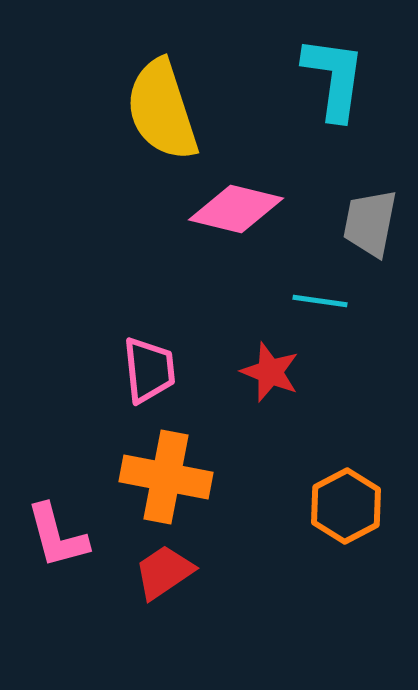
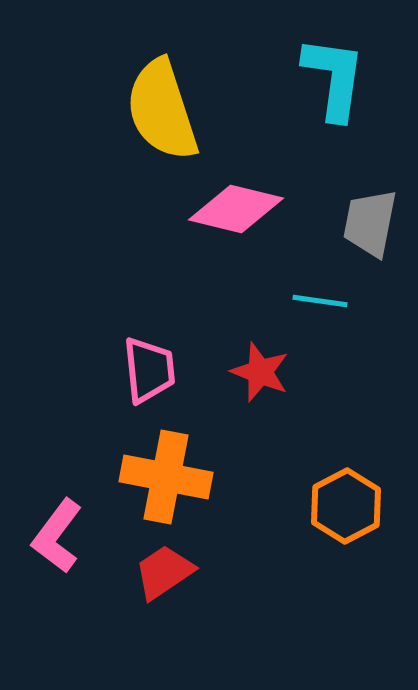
red star: moved 10 px left
pink L-shape: rotated 52 degrees clockwise
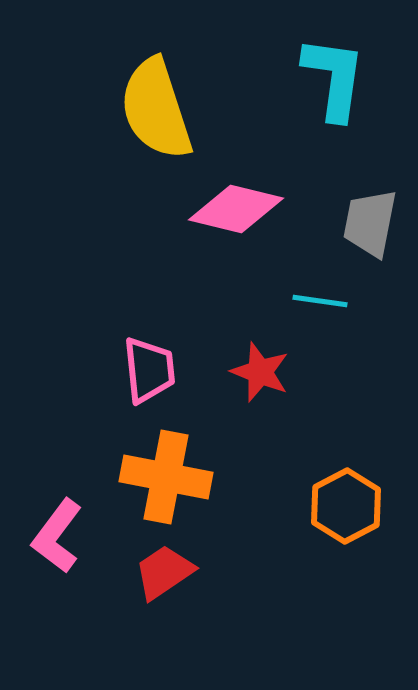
yellow semicircle: moved 6 px left, 1 px up
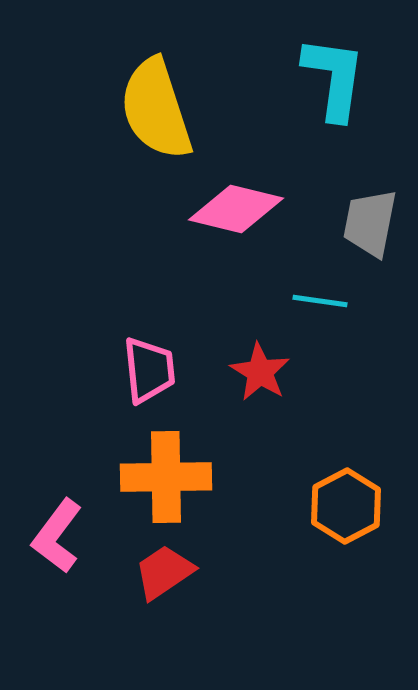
red star: rotated 10 degrees clockwise
orange cross: rotated 12 degrees counterclockwise
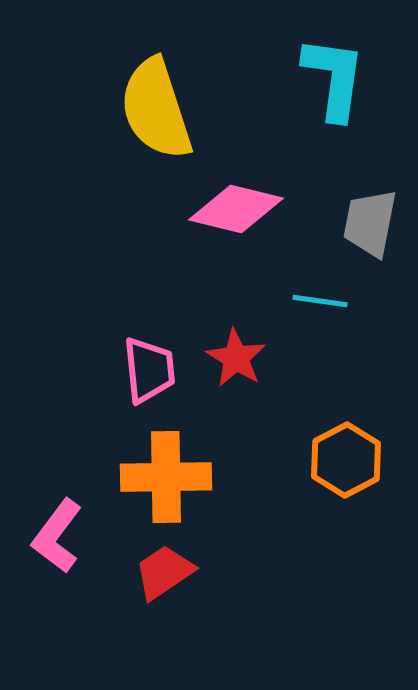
red star: moved 24 px left, 14 px up
orange hexagon: moved 46 px up
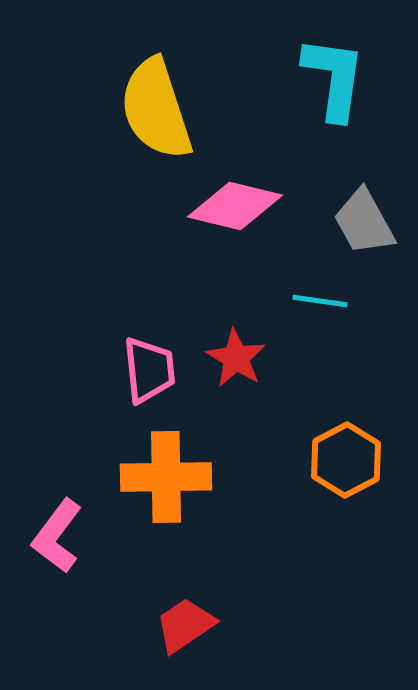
pink diamond: moved 1 px left, 3 px up
gray trapezoid: moved 6 px left, 1 px up; rotated 40 degrees counterclockwise
red trapezoid: moved 21 px right, 53 px down
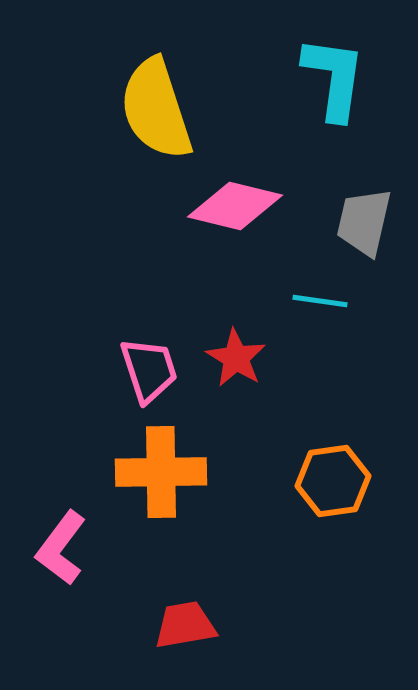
gray trapezoid: rotated 42 degrees clockwise
pink trapezoid: rotated 12 degrees counterclockwise
orange hexagon: moved 13 px left, 21 px down; rotated 20 degrees clockwise
orange cross: moved 5 px left, 5 px up
pink L-shape: moved 4 px right, 12 px down
red trapezoid: rotated 24 degrees clockwise
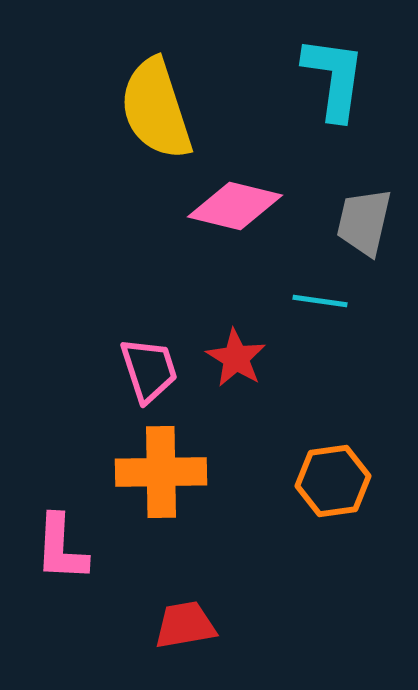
pink L-shape: rotated 34 degrees counterclockwise
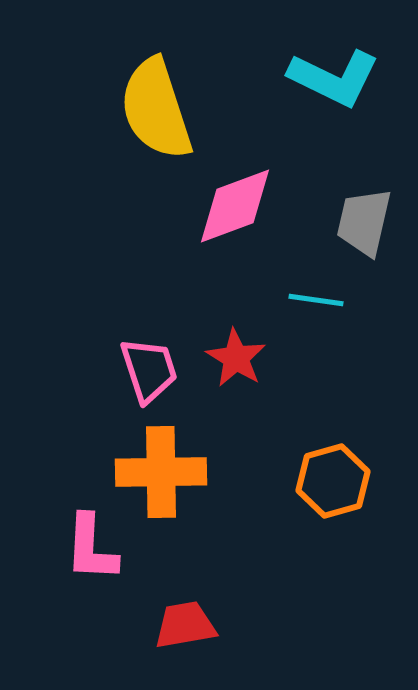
cyan L-shape: rotated 108 degrees clockwise
pink diamond: rotated 34 degrees counterclockwise
cyan line: moved 4 px left, 1 px up
orange hexagon: rotated 8 degrees counterclockwise
pink L-shape: moved 30 px right
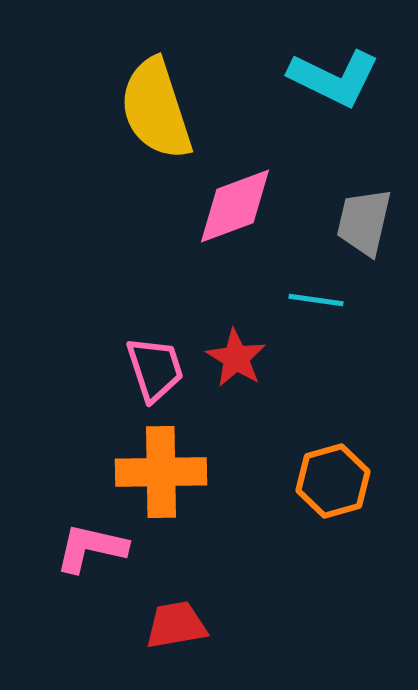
pink trapezoid: moved 6 px right, 1 px up
pink L-shape: rotated 100 degrees clockwise
red trapezoid: moved 9 px left
